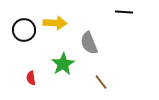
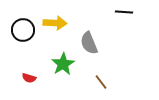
black circle: moved 1 px left
red semicircle: moved 2 px left; rotated 64 degrees counterclockwise
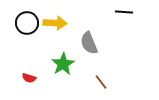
black circle: moved 4 px right, 7 px up
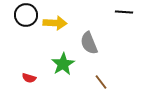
black circle: moved 1 px left, 8 px up
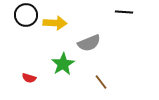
gray semicircle: rotated 90 degrees counterclockwise
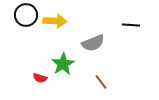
black line: moved 7 px right, 13 px down
yellow arrow: moved 2 px up
gray semicircle: moved 4 px right
red semicircle: moved 11 px right
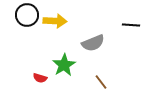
black circle: moved 1 px right
green star: moved 1 px right, 1 px down
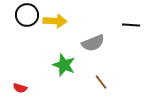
green star: rotated 20 degrees counterclockwise
red semicircle: moved 20 px left, 10 px down
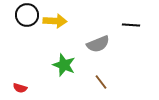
gray semicircle: moved 5 px right, 1 px down
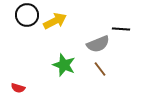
yellow arrow: rotated 30 degrees counterclockwise
black line: moved 10 px left, 4 px down
brown line: moved 1 px left, 13 px up
red semicircle: moved 2 px left
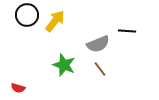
yellow arrow: rotated 25 degrees counterclockwise
black line: moved 6 px right, 2 px down
